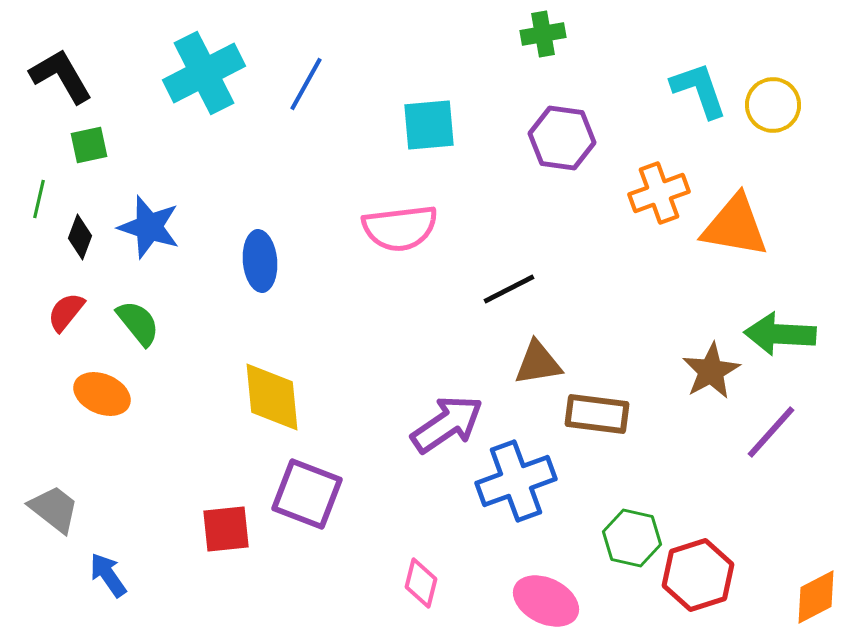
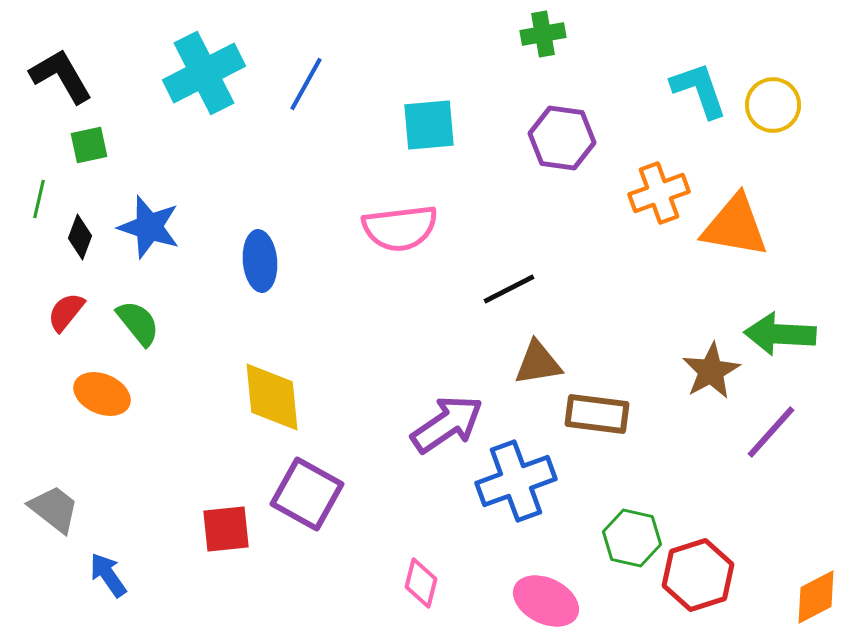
purple square: rotated 8 degrees clockwise
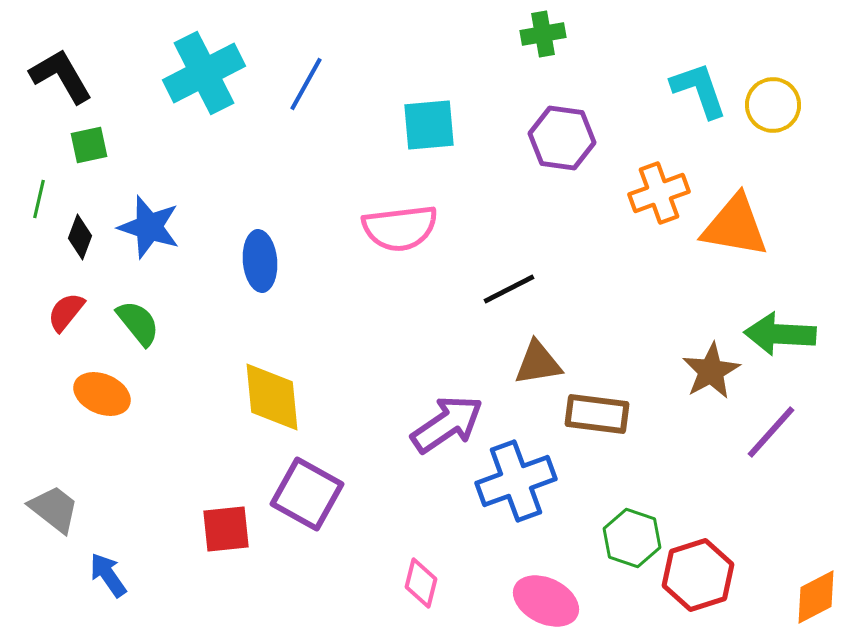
green hexagon: rotated 6 degrees clockwise
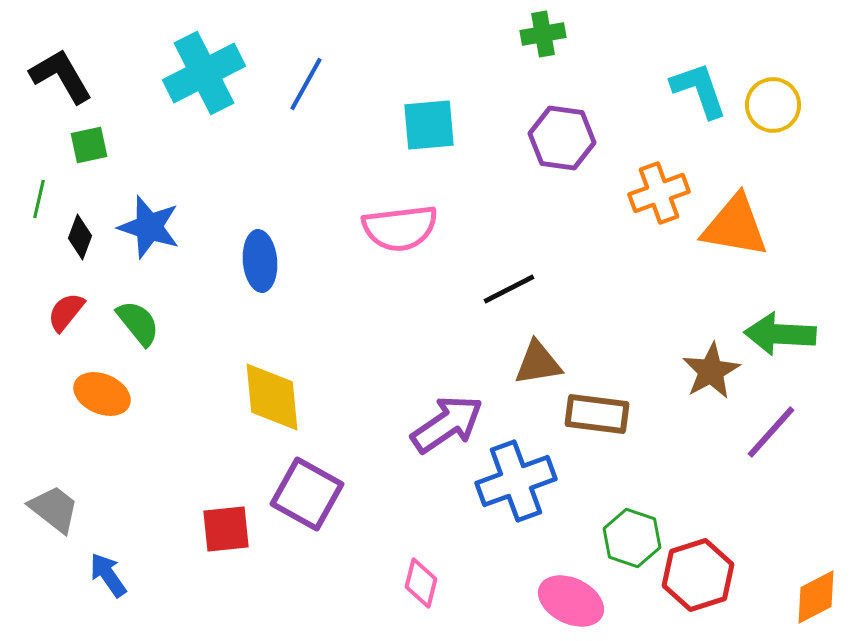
pink ellipse: moved 25 px right
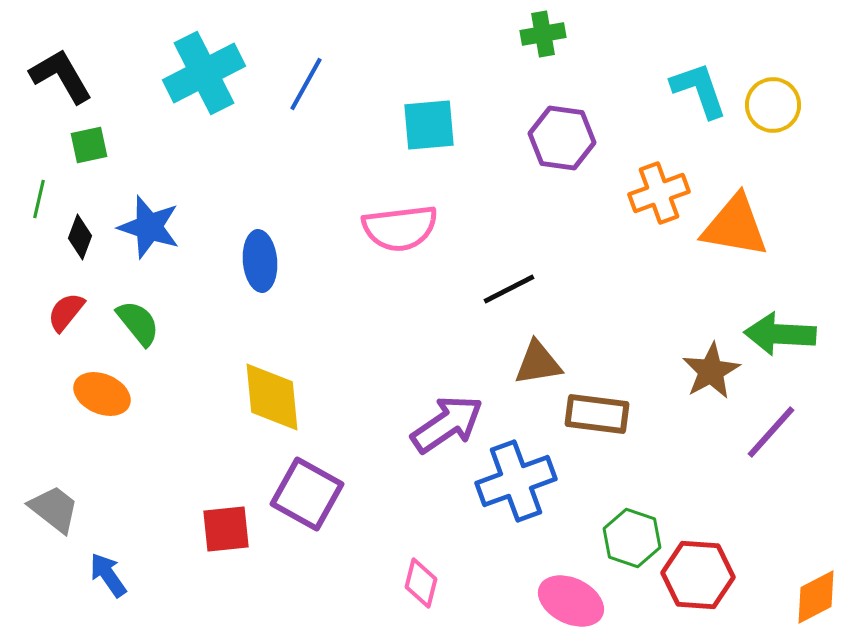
red hexagon: rotated 22 degrees clockwise
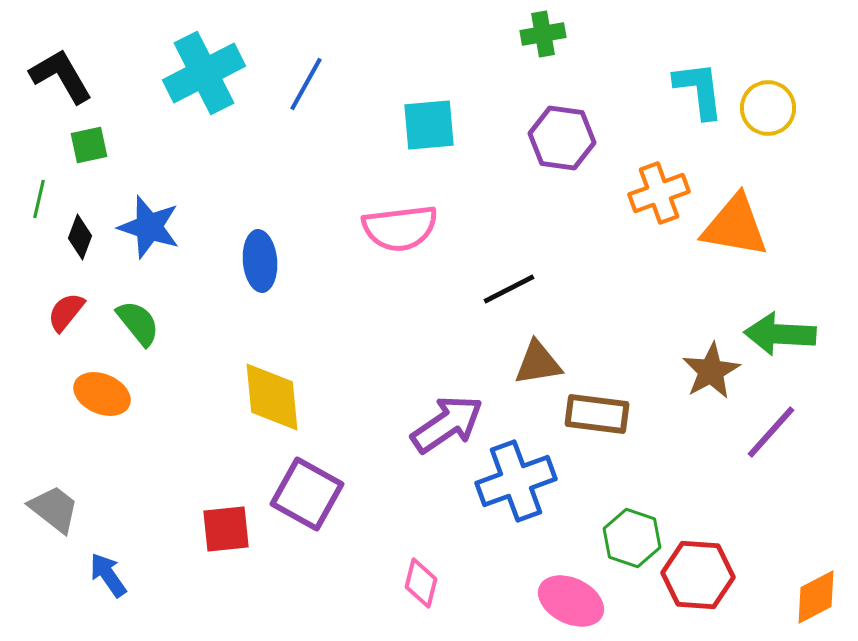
cyan L-shape: rotated 12 degrees clockwise
yellow circle: moved 5 px left, 3 px down
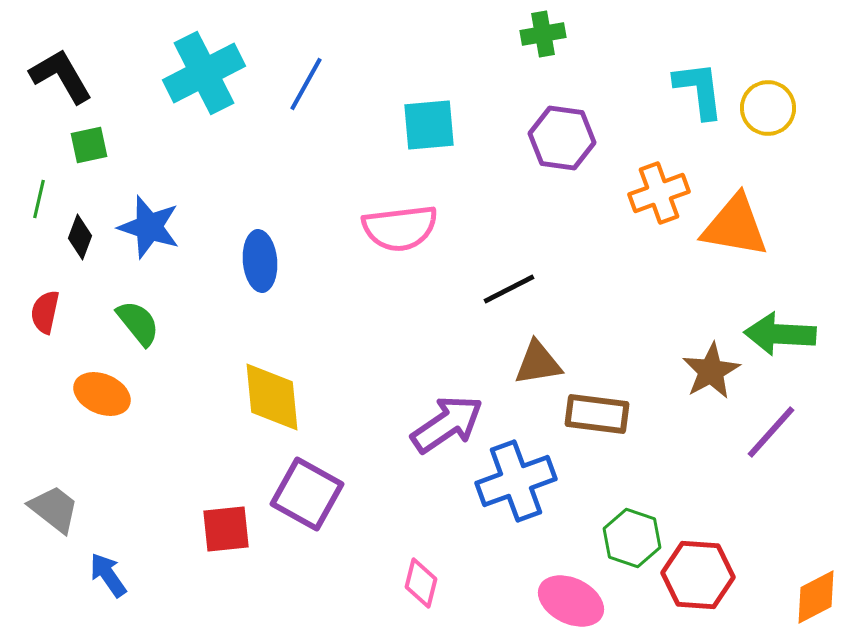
red semicircle: moved 21 px left; rotated 27 degrees counterclockwise
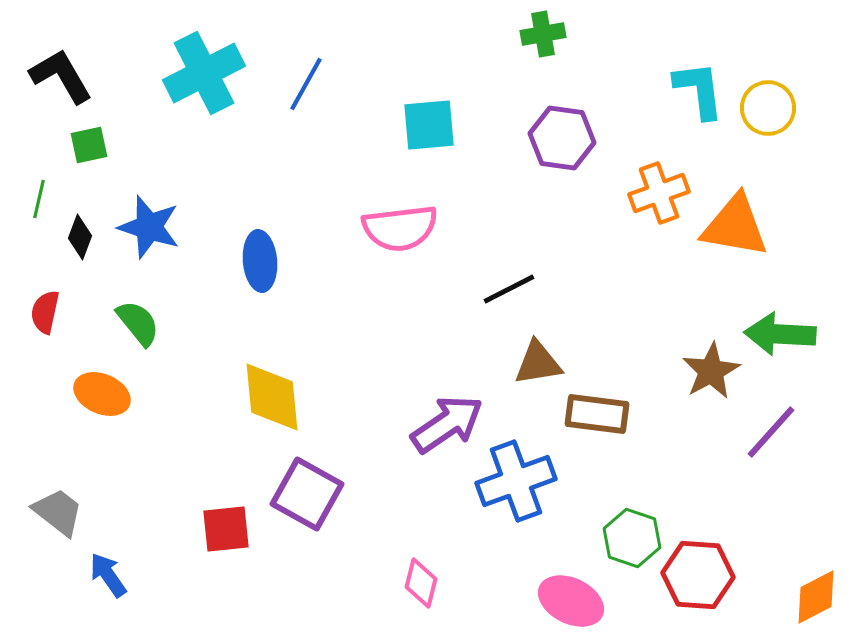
gray trapezoid: moved 4 px right, 3 px down
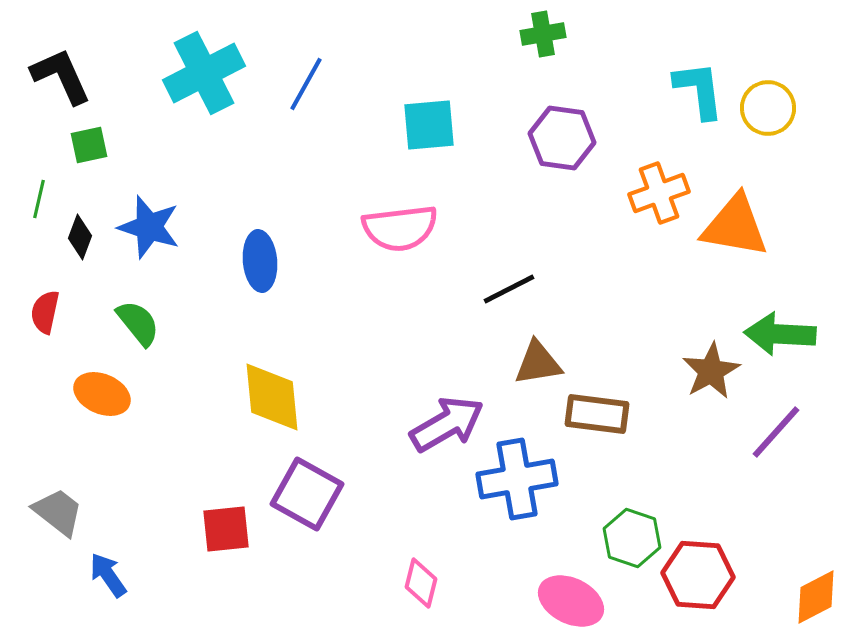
black L-shape: rotated 6 degrees clockwise
purple arrow: rotated 4 degrees clockwise
purple line: moved 5 px right
blue cross: moved 1 px right, 2 px up; rotated 10 degrees clockwise
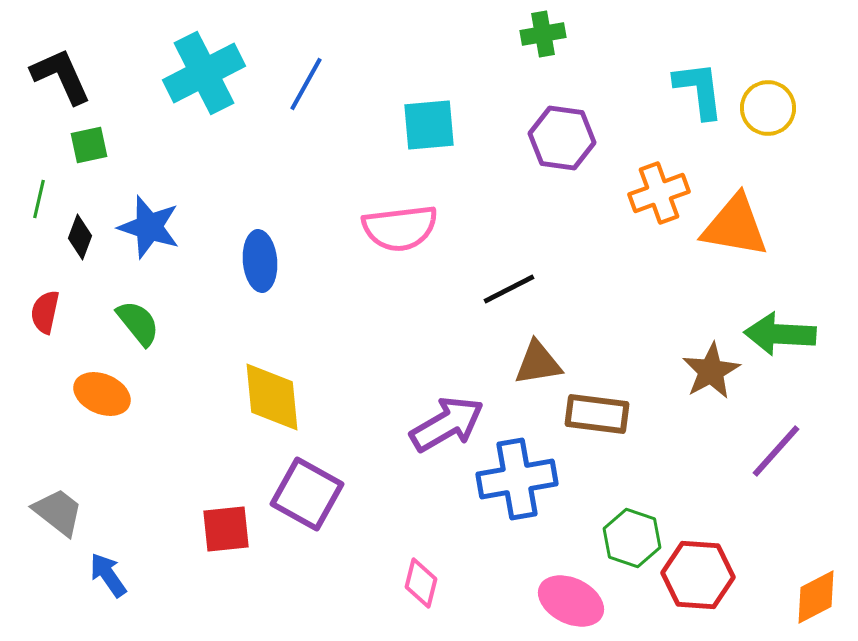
purple line: moved 19 px down
